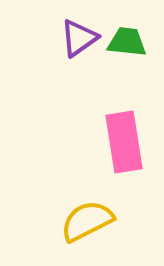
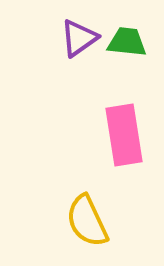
pink rectangle: moved 7 px up
yellow semicircle: rotated 88 degrees counterclockwise
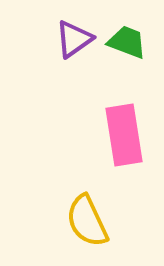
purple triangle: moved 5 px left, 1 px down
green trapezoid: rotated 15 degrees clockwise
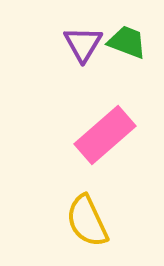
purple triangle: moved 9 px right, 5 px down; rotated 24 degrees counterclockwise
pink rectangle: moved 19 px left; rotated 58 degrees clockwise
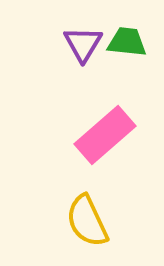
green trapezoid: rotated 15 degrees counterclockwise
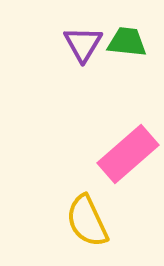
pink rectangle: moved 23 px right, 19 px down
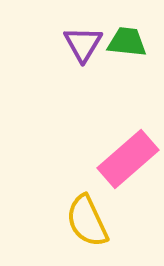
pink rectangle: moved 5 px down
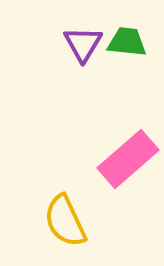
yellow semicircle: moved 22 px left
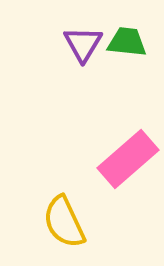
yellow semicircle: moved 1 px left, 1 px down
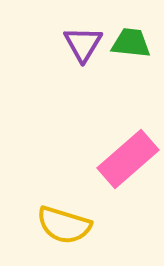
green trapezoid: moved 4 px right, 1 px down
yellow semicircle: moved 3 px down; rotated 48 degrees counterclockwise
